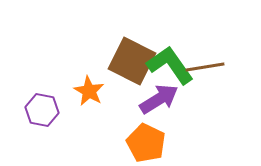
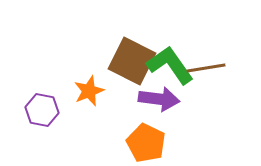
brown line: moved 1 px right, 1 px down
orange star: rotated 20 degrees clockwise
purple arrow: rotated 39 degrees clockwise
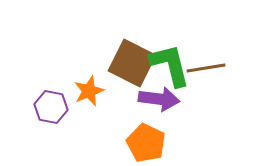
brown square: moved 2 px down
green L-shape: rotated 21 degrees clockwise
purple hexagon: moved 9 px right, 3 px up
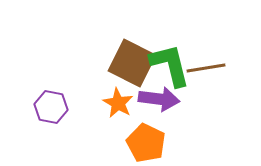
orange star: moved 29 px right, 12 px down; rotated 20 degrees counterclockwise
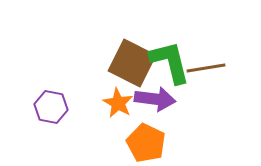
green L-shape: moved 3 px up
purple arrow: moved 4 px left
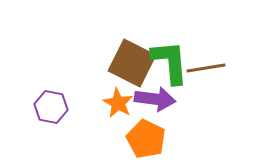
green L-shape: rotated 9 degrees clockwise
orange pentagon: moved 4 px up
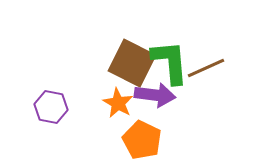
brown line: rotated 15 degrees counterclockwise
purple arrow: moved 4 px up
orange pentagon: moved 4 px left, 1 px down
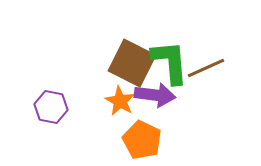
orange star: moved 2 px right, 2 px up
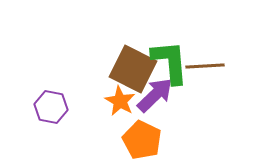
brown square: moved 1 px right, 6 px down
brown line: moved 1 px left, 2 px up; rotated 21 degrees clockwise
purple arrow: rotated 51 degrees counterclockwise
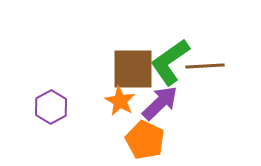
green L-shape: rotated 120 degrees counterclockwise
brown square: rotated 27 degrees counterclockwise
purple arrow: moved 5 px right, 8 px down
purple hexagon: rotated 20 degrees clockwise
orange pentagon: moved 3 px right
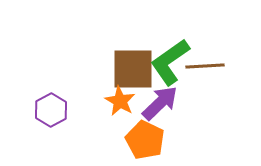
purple hexagon: moved 3 px down
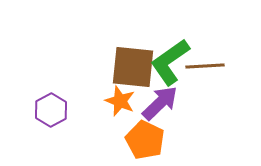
brown square: moved 2 px up; rotated 6 degrees clockwise
orange star: rotated 8 degrees counterclockwise
